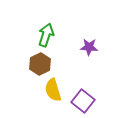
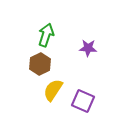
purple star: moved 1 px left, 1 px down
yellow semicircle: rotated 50 degrees clockwise
purple square: rotated 15 degrees counterclockwise
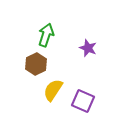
purple star: rotated 18 degrees clockwise
brown hexagon: moved 4 px left
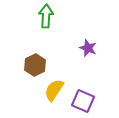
green arrow: moved 19 px up; rotated 15 degrees counterclockwise
brown hexagon: moved 1 px left, 1 px down
yellow semicircle: moved 1 px right
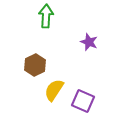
purple star: moved 1 px right, 6 px up
